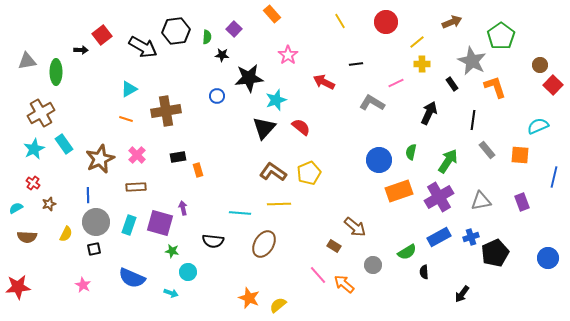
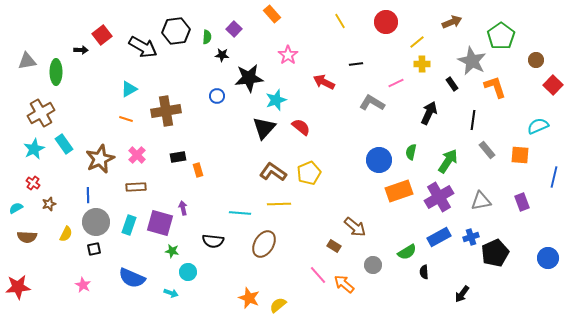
brown circle at (540, 65): moved 4 px left, 5 px up
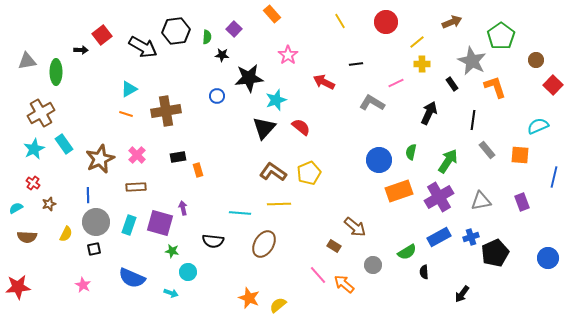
orange line at (126, 119): moved 5 px up
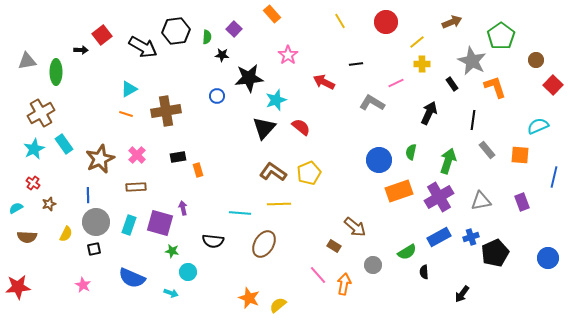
green arrow at (448, 161): rotated 15 degrees counterclockwise
orange arrow at (344, 284): rotated 60 degrees clockwise
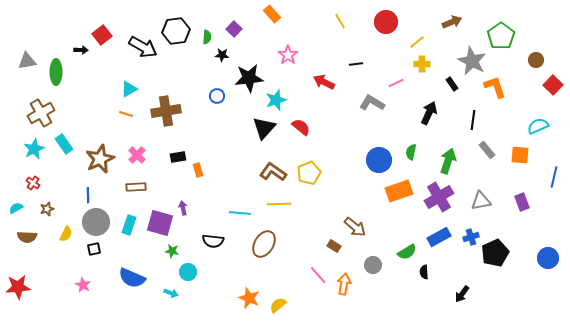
brown star at (49, 204): moved 2 px left, 5 px down
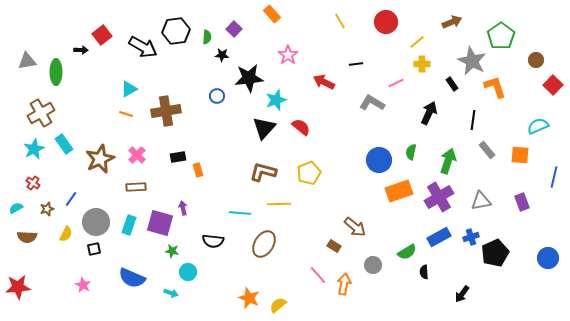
brown L-shape at (273, 172): moved 10 px left; rotated 20 degrees counterclockwise
blue line at (88, 195): moved 17 px left, 4 px down; rotated 35 degrees clockwise
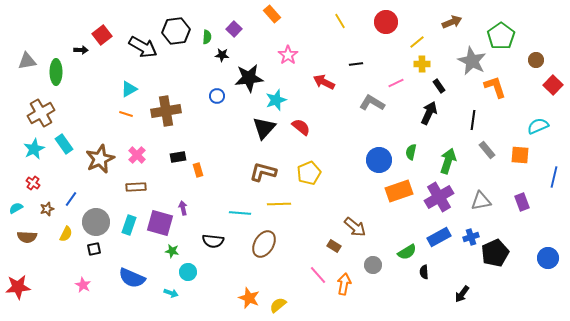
black rectangle at (452, 84): moved 13 px left, 2 px down
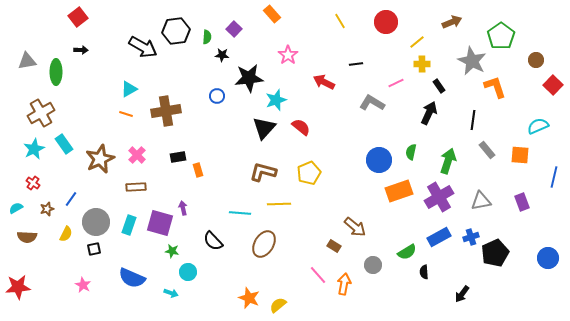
red square at (102, 35): moved 24 px left, 18 px up
black semicircle at (213, 241): rotated 40 degrees clockwise
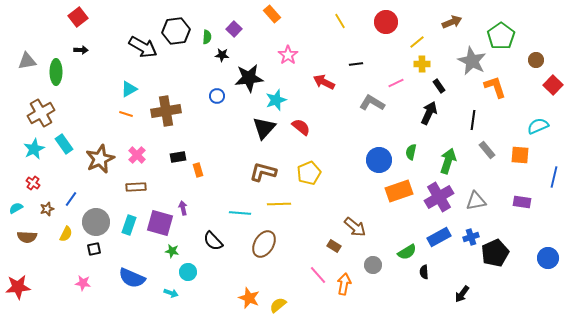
gray triangle at (481, 201): moved 5 px left
purple rectangle at (522, 202): rotated 60 degrees counterclockwise
pink star at (83, 285): moved 2 px up; rotated 21 degrees counterclockwise
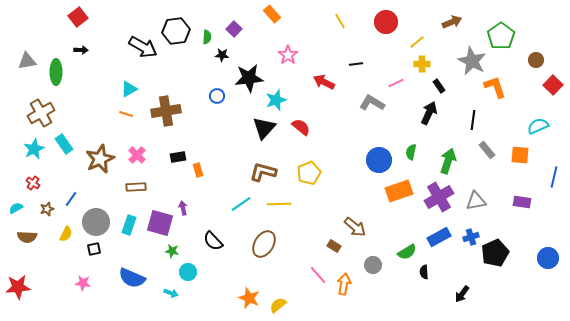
cyan line at (240, 213): moved 1 px right, 9 px up; rotated 40 degrees counterclockwise
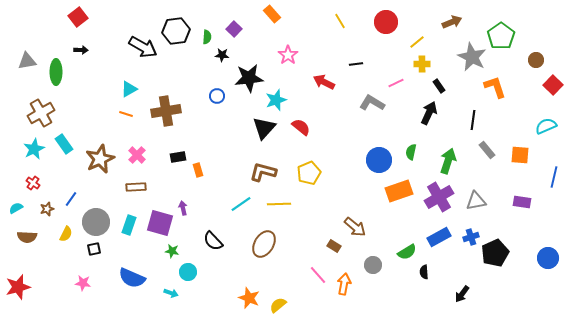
gray star at (472, 61): moved 4 px up
cyan semicircle at (538, 126): moved 8 px right
red star at (18, 287): rotated 10 degrees counterclockwise
